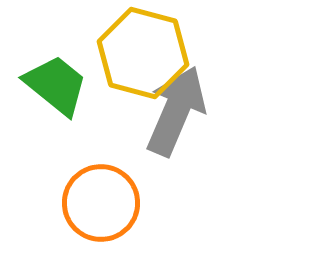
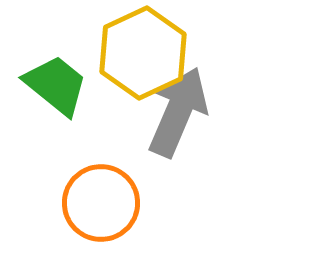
yellow hexagon: rotated 20 degrees clockwise
gray arrow: moved 2 px right, 1 px down
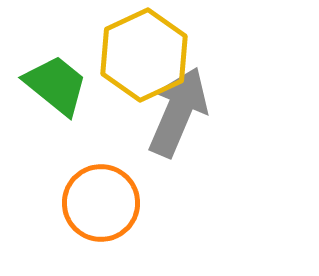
yellow hexagon: moved 1 px right, 2 px down
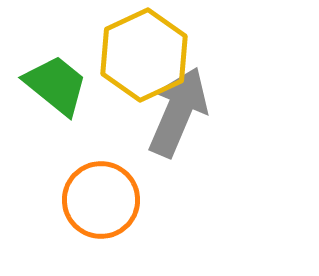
orange circle: moved 3 px up
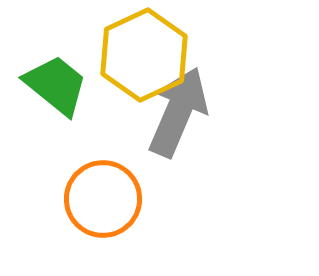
orange circle: moved 2 px right, 1 px up
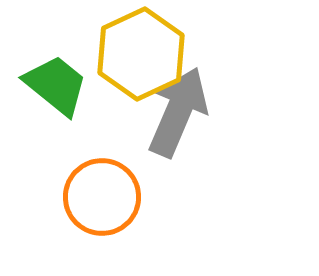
yellow hexagon: moved 3 px left, 1 px up
orange circle: moved 1 px left, 2 px up
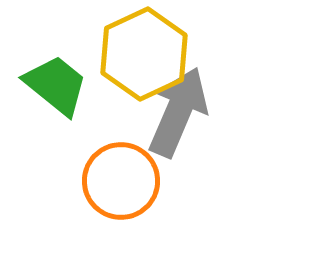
yellow hexagon: moved 3 px right
orange circle: moved 19 px right, 16 px up
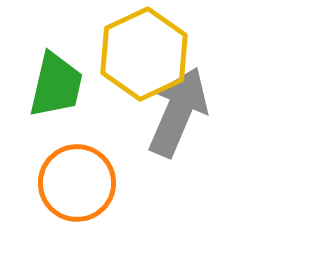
green trapezoid: rotated 64 degrees clockwise
orange circle: moved 44 px left, 2 px down
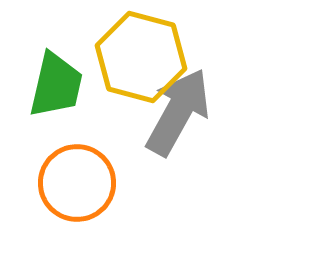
yellow hexagon: moved 3 px left, 3 px down; rotated 20 degrees counterclockwise
gray arrow: rotated 6 degrees clockwise
